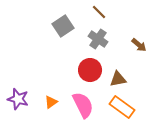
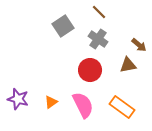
brown triangle: moved 10 px right, 14 px up
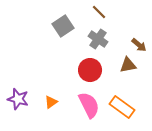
pink semicircle: moved 6 px right
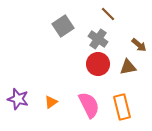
brown line: moved 9 px right, 2 px down
brown triangle: moved 2 px down
red circle: moved 8 px right, 6 px up
orange rectangle: rotated 40 degrees clockwise
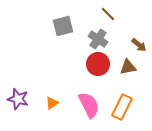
gray square: rotated 20 degrees clockwise
orange triangle: moved 1 px right, 1 px down
orange rectangle: rotated 40 degrees clockwise
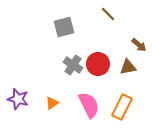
gray square: moved 1 px right, 1 px down
gray cross: moved 25 px left, 26 px down
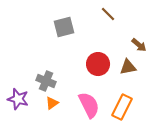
gray cross: moved 27 px left, 16 px down; rotated 12 degrees counterclockwise
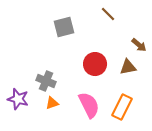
red circle: moved 3 px left
orange triangle: rotated 16 degrees clockwise
